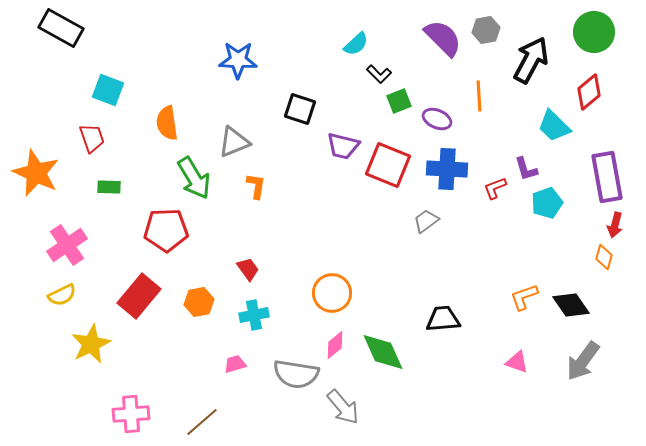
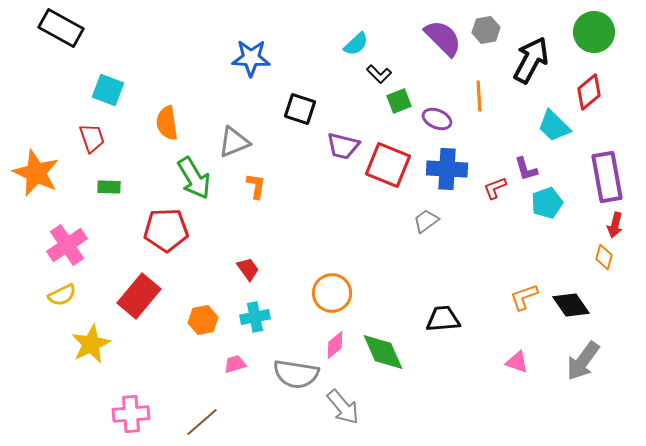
blue star at (238, 60): moved 13 px right, 2 px up
orange hexagon at (199, 302): moved 4 px right, 18 px down
cyan cross at (254, 315): moved 1 px right, 2 px down
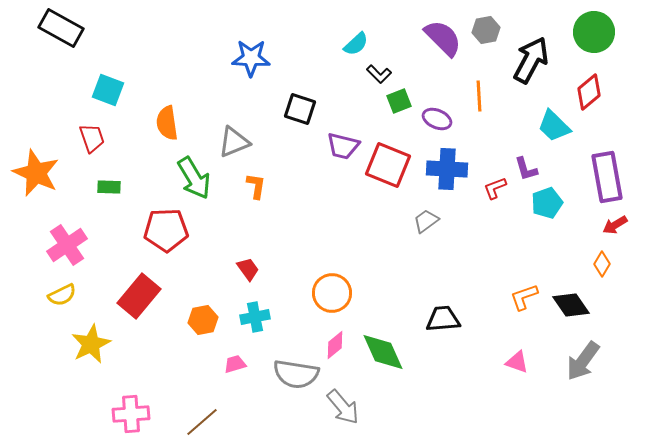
red arrow at (615, 225): rotated 45 degrees clockwise
orange diamond at (604, 257): moved 2 px left, 7 px down; rotated 15 degrees clockwise
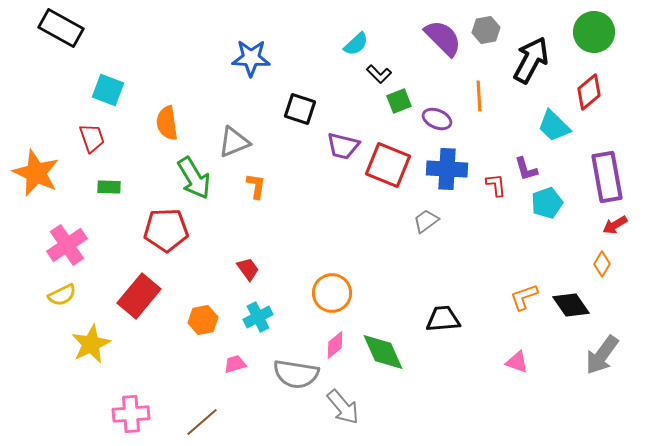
red L-shape at (495, 188): moved 1 px right, 3 px up; rotated 105 degrees clockwise
cyan cross at (255, 317): moved 3 px right; rotated 16 degrees counterclockwise
gray arrow at (583, 361): moved 19 px right, 6 px up
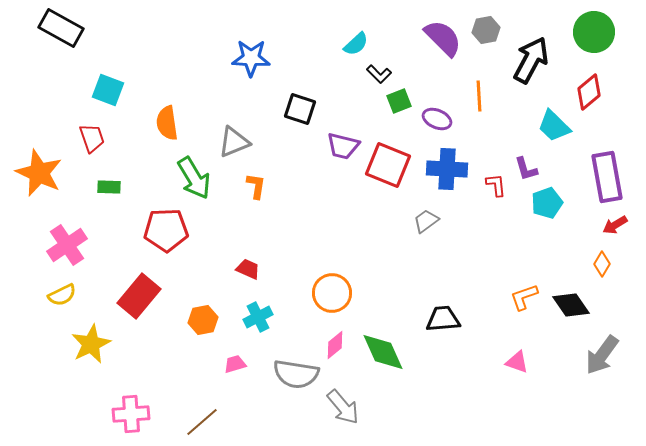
orange star at (36, 173): moved 3 px right
red trapezoid at (248, 269): rotated 30 degrees counterclockwise
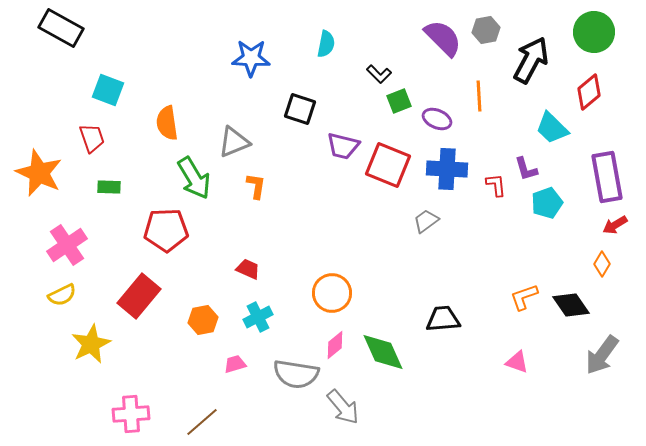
cyan semicircle at (356, 44): moved 30 px left; rotated 36 degrees counterclockwise
cyan trapezoid at (554, 126): moved 2 px left, 2 px down
